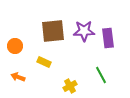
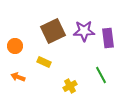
brown square: rotated 20 degrees counterclockwise
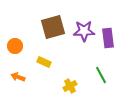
brown square: moved 4 px up; rotated 10 degrees clockwise
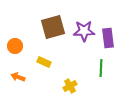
green line: moved 7 px up; rotated 30 degrees clockwise
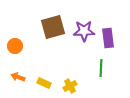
yellow rectangle: moved 21 px down
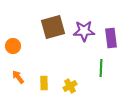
purple rectangle: moved 3 px right
orange circle: moved 2 px left
orange arrow: rotated 32 degrees clockwise
yellow rectangle: rotated 64 degrees clockwise
